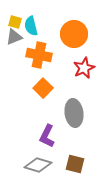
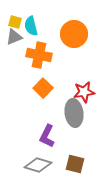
red star: moved 24 px down; rotated 15 degrees clockwise
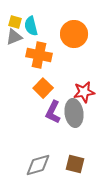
purple L-shape: moved 6 px right, 24 px up
gray diamond: rotated 32 degrees counterclockwise
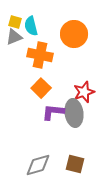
orange cross: moved 1 px right
orange square: moved 2 px left
red star: rotated 10 degrees counterclockwise
purple L-shape: rotated 70 degrees clockwise
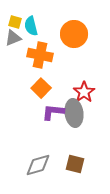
gray triangle: moved 1 px left, 1 px down
red star: rotated 15 degrees counterclockwise
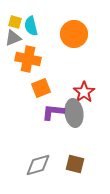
orange cross: moved 12 px left, 4 px down
orange square: rotated 24 degrees clockwise
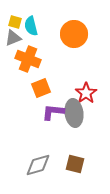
orange cross: rotated 10 degrees clockwise
red star: moved 2 px right, 1 px down
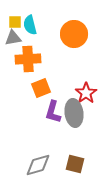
yellow square: rotated 16 degrees counterclockwise
cyan semicircle: moved 1 px left, 1 px up
gray triangle: rotated 12 degrees clockwise
orange cross: rotated 25 degrees counterclockwise
purple L-shape: rotated 80 degrees counterclockwise
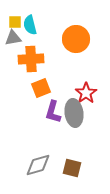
orange circle: moved 2 px right, 5 px down
orange cross: moved 3 px right
brown square: moved 3 px left, 4 px down
